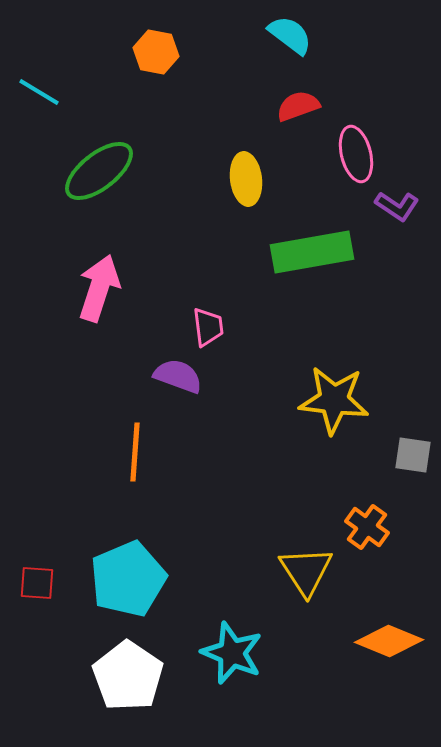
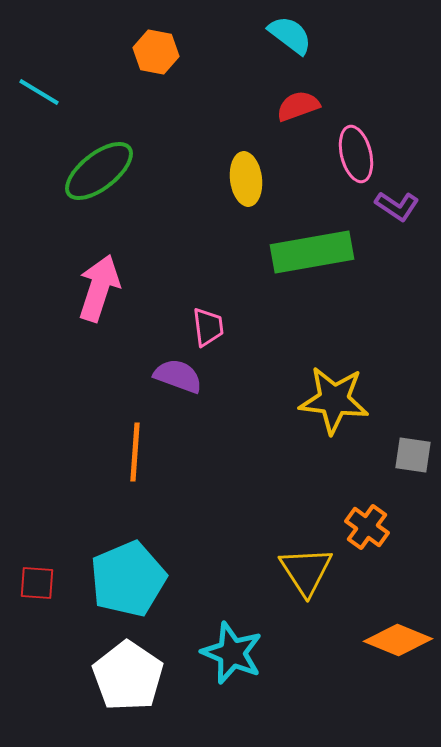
orange diamond: moved 9 px right, 1 px up
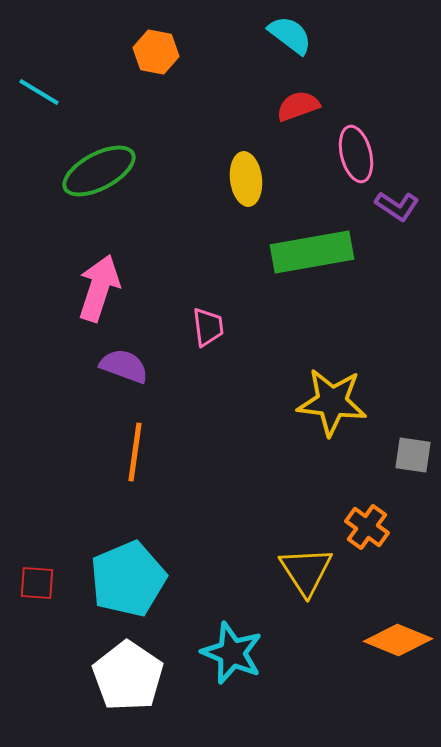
green ellipse: rotated 10 degrees clockwise
purple semicircle: moved 54 px left, 10 px up
yellow star: moved 2 px left, 2 px down
orange line: rotated 4 degrees clockwise
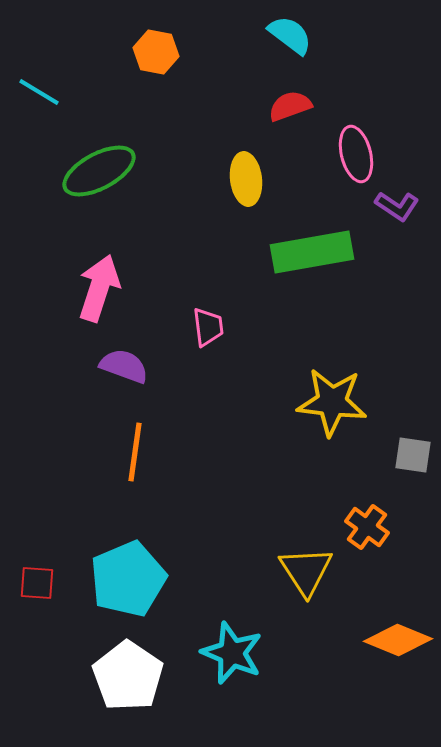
red semicircle: moved 8 px left
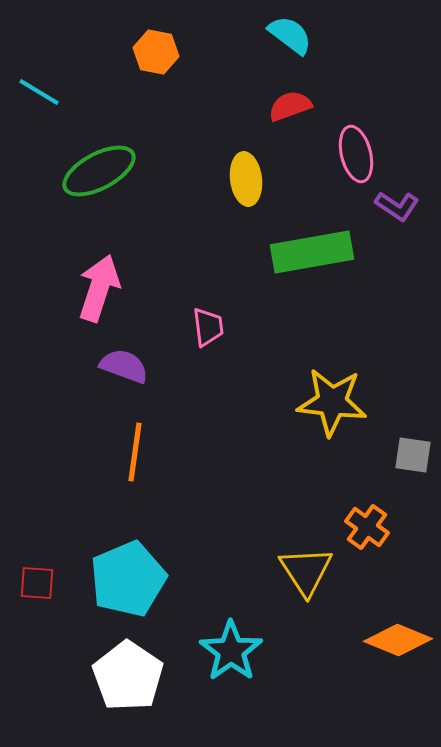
cyan star: moved 1 px left, 2 px up; rotated 14 degrees clockwise
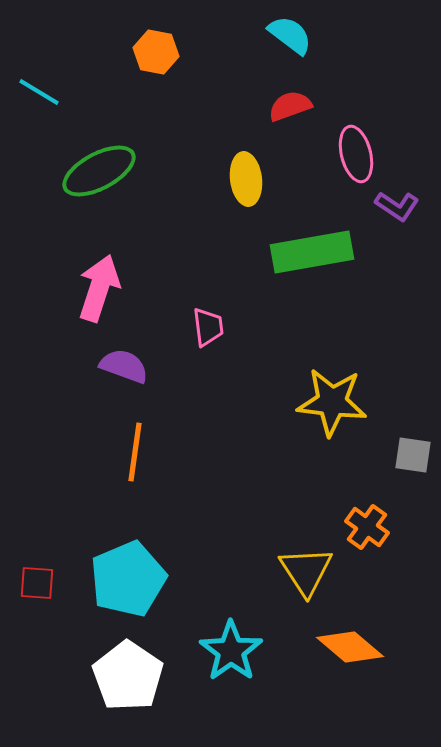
orange diamond: moved 48 px left, 7 px down; rotated 18 degrees clockwise
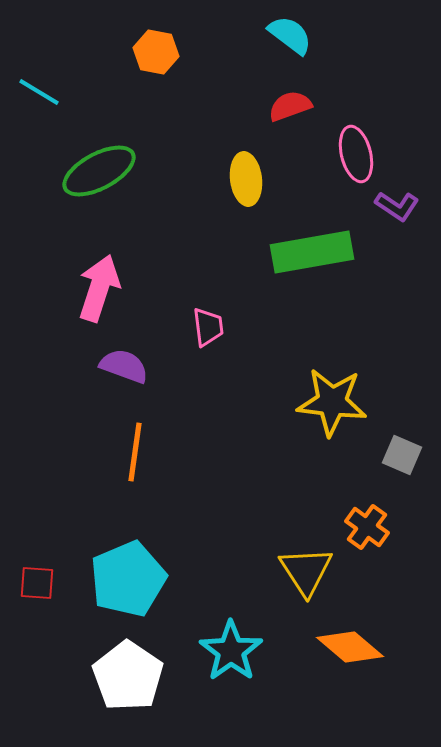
gray square: moved 11 px left; rotated 15 degrees clockwise
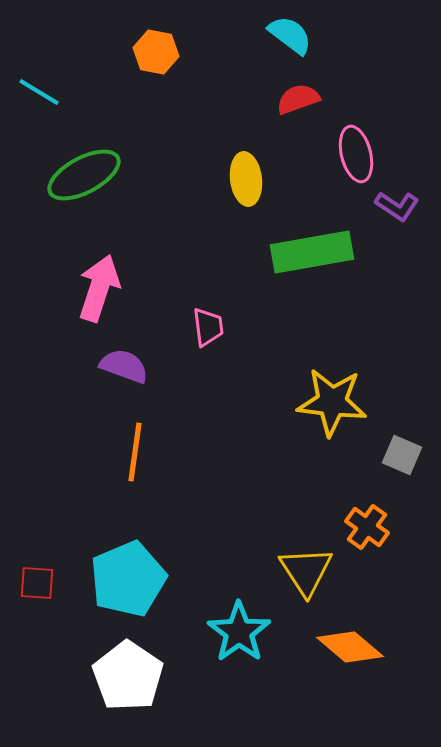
red semicircle: moved 8 px right, 7 px up
green ellipse: moved 15 px left, 4 px down
cyan star: moved 8 px right, 19 px up
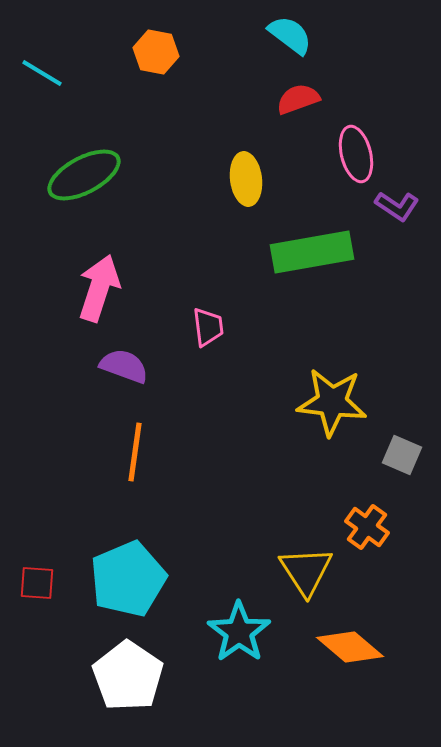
cyan line: moved 3 px right, 19 px up
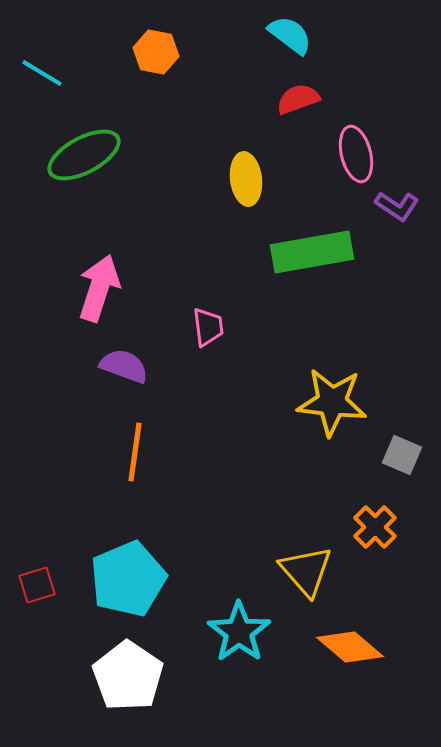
green ellipse: moved 20 px up
orange cross: moved 8 px right; rotated 9 degrees clockwise
yellow triangle: rotated 8 degrees counterclockwise
red square: moved 2 px down; rotated 21 degrees counterclockwise
